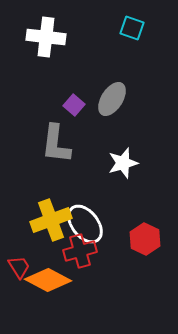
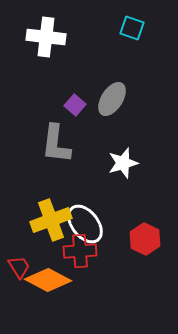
purple square: moved 1 px right
red cross: rotated 12 degrees clockwise
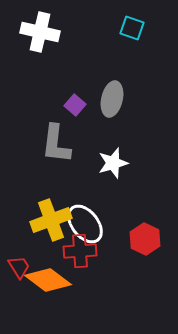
white cross: moved 6 px left, 5 px up; rotated 6 degrees clockwise
gray ellipse: rotated 20 degrees counterclockwise
white star: moved 10 px left
orange diamond: rotated 9 degrees clockwise
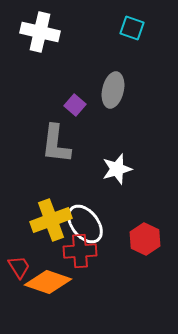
gray ellipse: moved 1 px right, 9 px up
white star: moved 4 px right, 6 px down
orange diamond: moved 2 px down; rotated 18 degrees counterclockwise
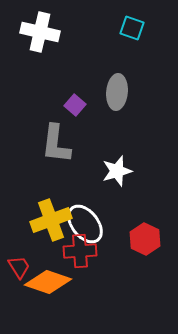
gray ellipse: moved 4 px right, 2 px down; rotated 8 degrees counterclockwise
white star: moved 2 px down
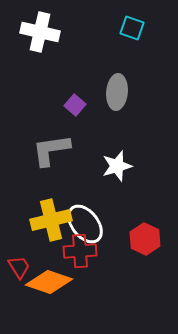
gray L-shape: moved 5 px left, 6 px down; rotated 75 degrees clockwise
white star: moved 5 px up
yellow cross: rotated 6 degrees clockwise
orange diamond: moved 1 px right
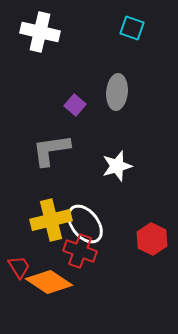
red hexagon: moved 7 px right
red cross: rotated 24 degrees clockwise
orange diamond: rotated 15 degrees clockwise
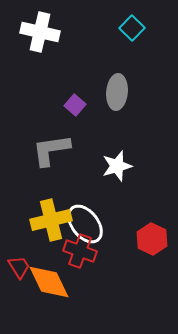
cyan square: rotated 25 degrees clockwise
orange diamond: rotated 30 degrees clockwise
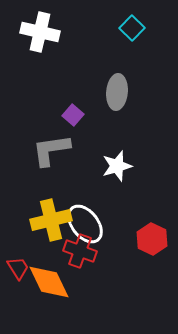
purple square: moved 2 px left, 10 px down
red trapezoid: moved 1 px left, 1 px down
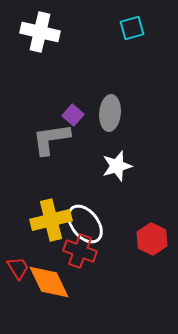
cyan square: rotated 30 degrees clockwise
gray ellipse: moved 7 px left, 21 px down
gray L-shape: moved 11 px up
